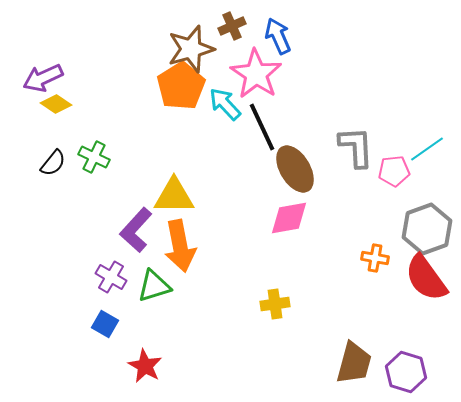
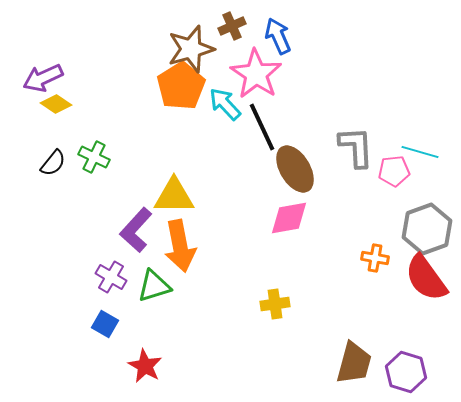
cyan line: moved 7 px left, 3 px down; rotated 51 degrees clockwise
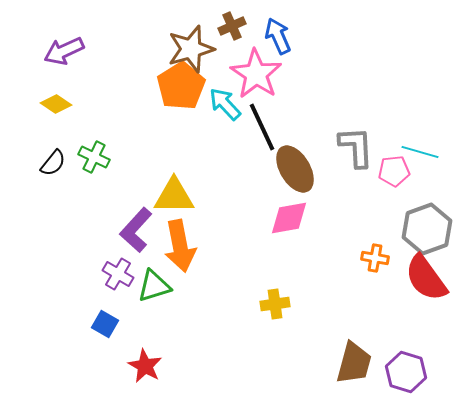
purple arrow: moved 21 px right, 27 px up
purple cross: moved 7 px right, 3 px up
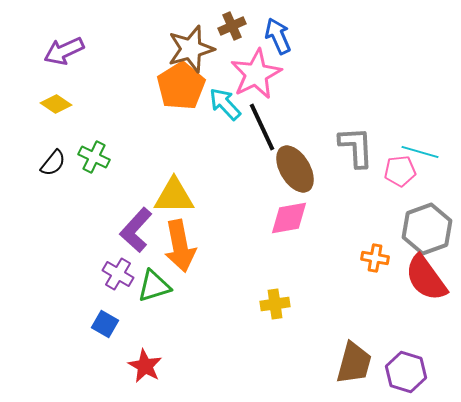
pink star: rotated 12 degrees clockwise
pink pentagon: moved 6 px right
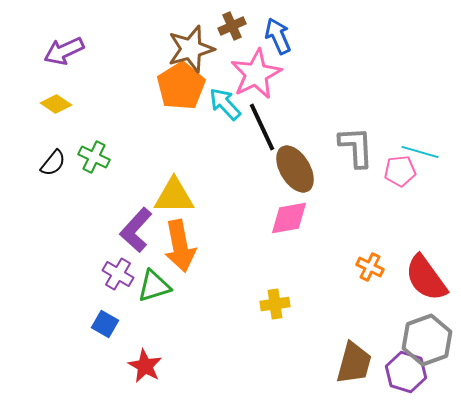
gray hexagon: moved 111 px down
orange cross: moved 5 px left, 9 px down; rotated 16 degrees clockwise
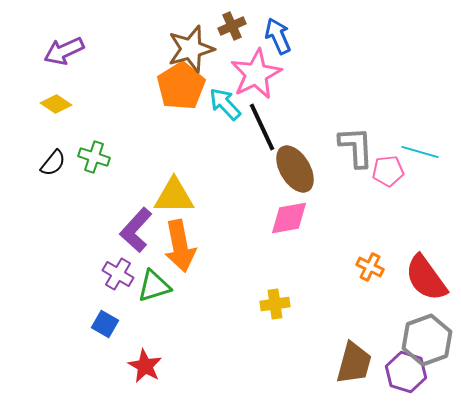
green cross: rotated 8 degrees counterclockwise
pink pentagon: moved 12 px left
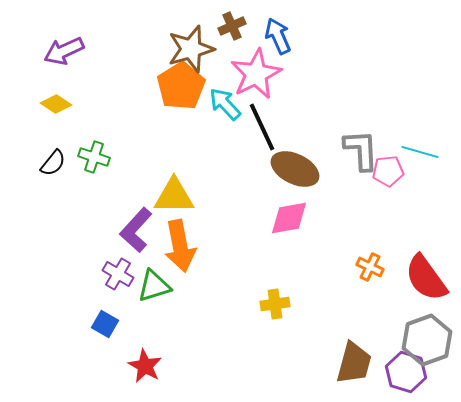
gray L-shape: moved 5 px right, 3 px down
brown ellipse: rotated 33 degrees counterclockwise
